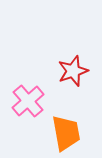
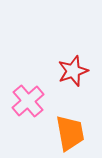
orange trapezoid: moved 4 px right
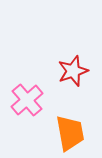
pink cross: moved 1 px left, 1 px up
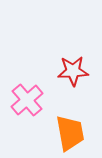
red star: rotated 16 degrees clockwise
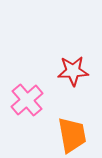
orange trapezoid: moved 2 px right, 2 px down
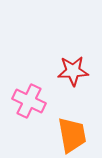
pink cross: moved 2 px right, 1 px down; rotated 24 degrees counterclockwise
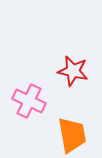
red star: rotated 16 degrees clockwise
